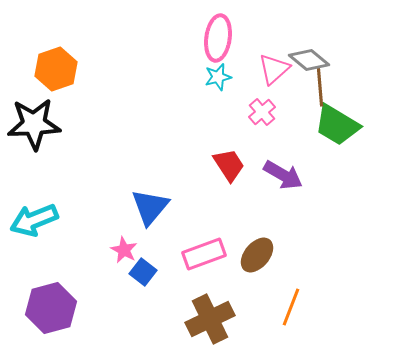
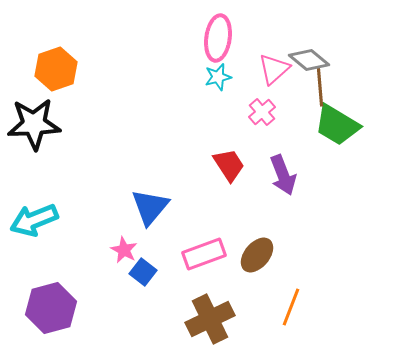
purple arrow: rotated 39 degrees clockwise
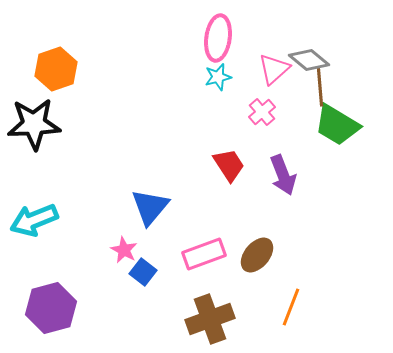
brown cross: rotated 6 degrees clockwise
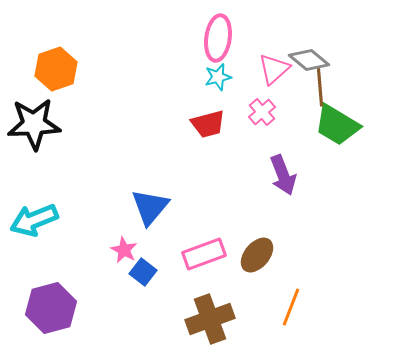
red trapezoid: moved 21 px left, 41 px up; rotated 108 degrees clockwise
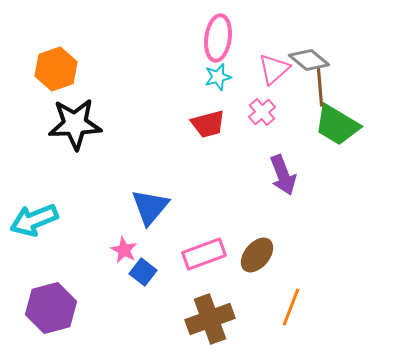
black star: moved 41 px right
